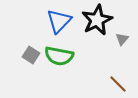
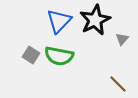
black star: moved 2 px left
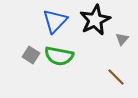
blue triangle: moved 4 px left
brown line: moved 2 px left, 7 px up
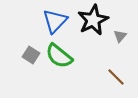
black star: moved 2 px left
gray triangle: moved 2 px left, 3 px up
green semicircle: rotated 28 degrees clockwise
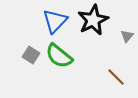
gray triangle: moved 7 px right
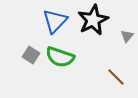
green semicircle: moved 1 px right, 1 px down; rotated 20 degrees counterclockwise
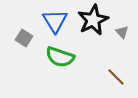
blue triangle: rotated 16 degrees counterclockwise
gray triangle: moved 5 px left, 4 px up; rotated 24 degrees counterclockwise
gray square: moved 7 px left, 17 px up
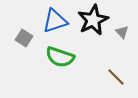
blue triangle: rotated 44 degrees clockwise
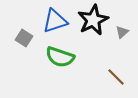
gray triangle: rotated 32 degrees clockwise
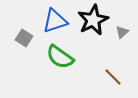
green semicircle: rotated 16 degrees clockwise
brown line: moved 3 px left
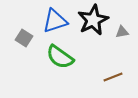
gray triangle: rotated 32 degrees clockwise
brown line: rotated 66 degrees counterclockwise
